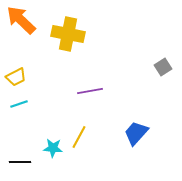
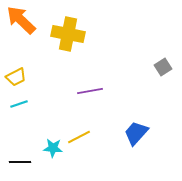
yellow line: rotated 35 degrees clockwise
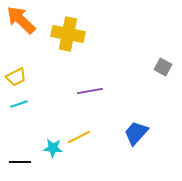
gray square: rotated 30 degrees counterclockwise
